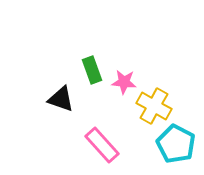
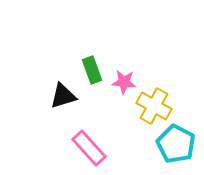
black triangle: moved 2 px right, 3 px up; rotated 36 degrees counterclockwise
pink rectangle: moved 13 px left, 3 px down
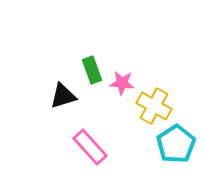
pink star: moved 2 px left, 1 px down
cyan pentagon: rotated 12 degrees clockwise
pink rectangle: moved 1 px right, 1 px up
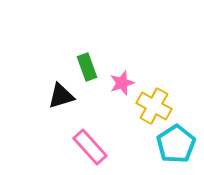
green rectangle: moved 5 px left, 3 px up
pink star: rotated 25 degrees counterclockwise
black triangle: moved 2 px left
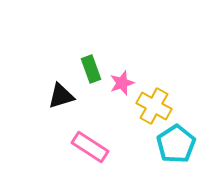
green rectangle: moved 4 px right, 2 px down
pink rectangle: rotated 15 degrees counterclockwise
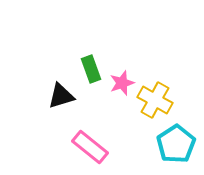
yellow cross: moved 1 px right, 6 px up
pink rectangle: rotated 6 degrees clockwise
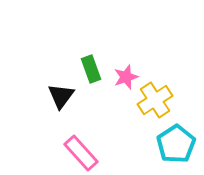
pink star: moved 4 px right, 6 px up
black triangle: rotated 36 degrees counterclockwise
yellow cross: rotated 28 degrees clockwise
pink rectangle: moved 9 px left, 6 px down; rotated 9 degrees clockwise
